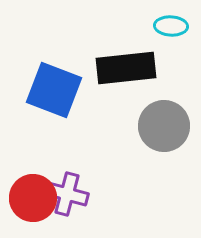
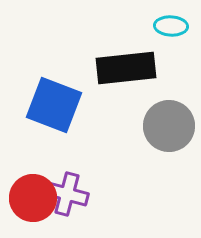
blue square: moved 15 px down
gray circle: moved 5 px right
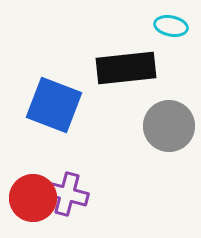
cyan ellipse: rotated 8 degrees clockwise
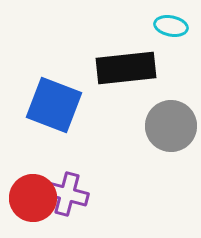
gray circle: moved 2 px right
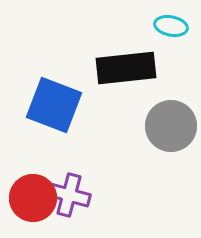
purple cross: moved 2 px right, 1 px down
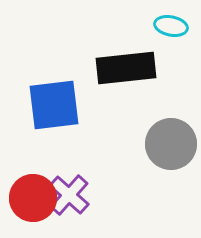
blue square: rotated 28 degrees counterclockwise
gray circle: moved 18 px down
purple cross: rotated 27 degrees clockwise
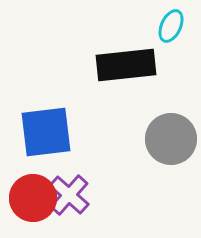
cyan ellipse: rotated 76 degrees counterclockwise
black rectangle: moved 3 px up
blue square: moved 8 px left, 27 px down
gray circle: moved 5 px up
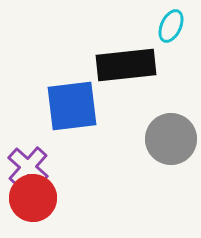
blue square: moved 26 px right, 26 px up
purple cross: moved 41 px left, 28 px up
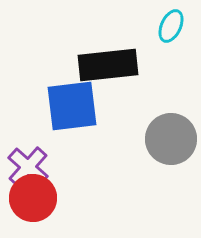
black rectangle: moved 18 px left
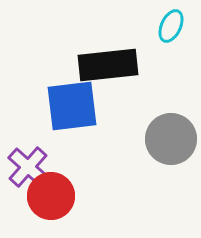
red circle: moved 18 px right, 2 px up
